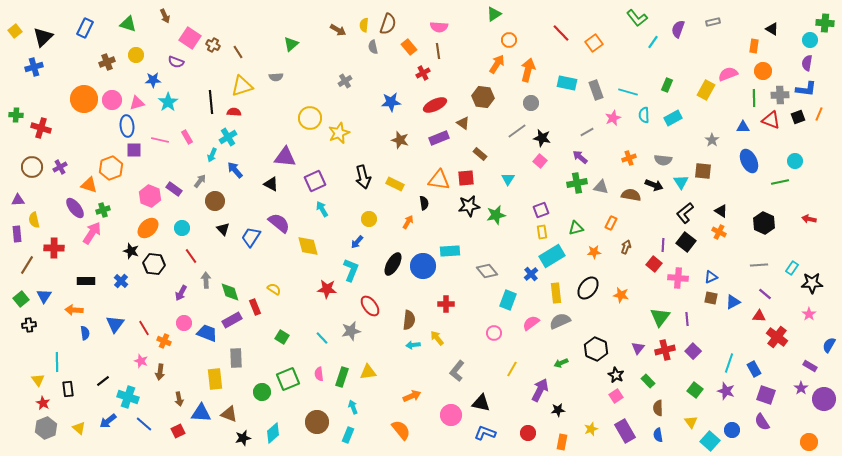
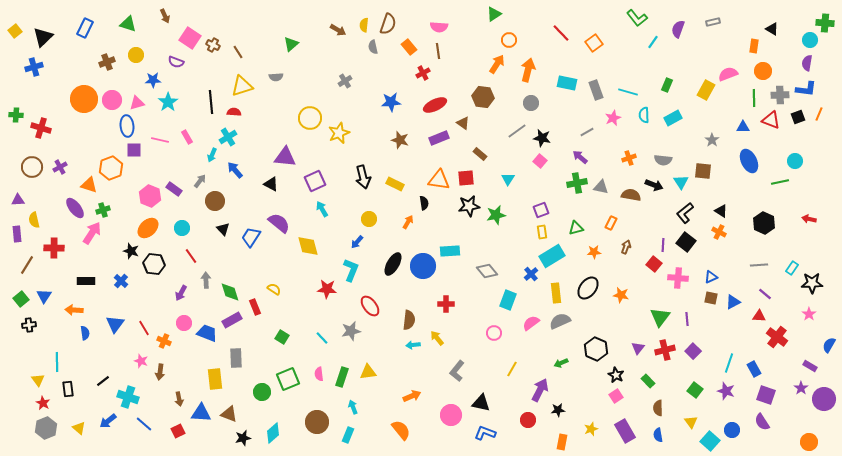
red circle at (528, 433): moved 13 px up
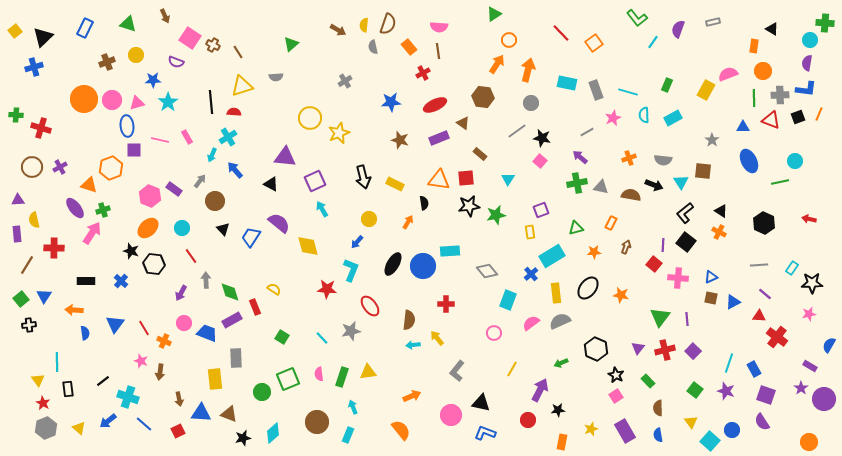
yellow rectangle at (542, 232): moved 12 px left
pink star at (809, 314): rotated 24 degrees clockwise
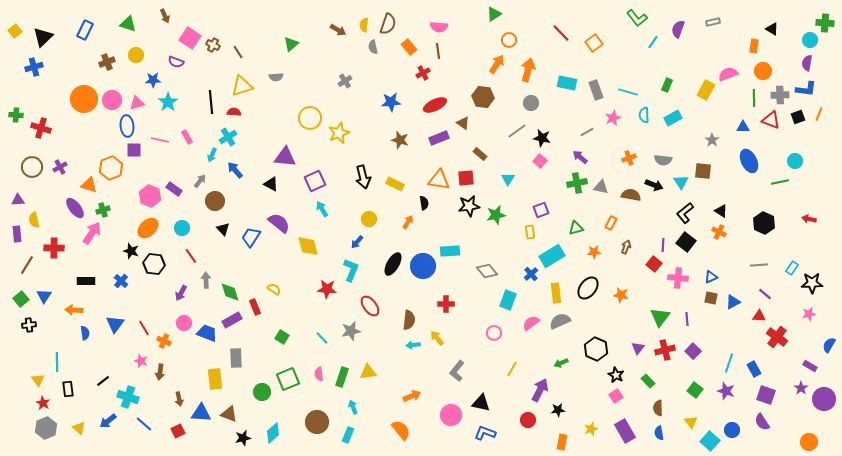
blue rectangle at (85, 28): moved 2 px down
blue semicircle at (658, 435): moved 1 px right, 2 px up
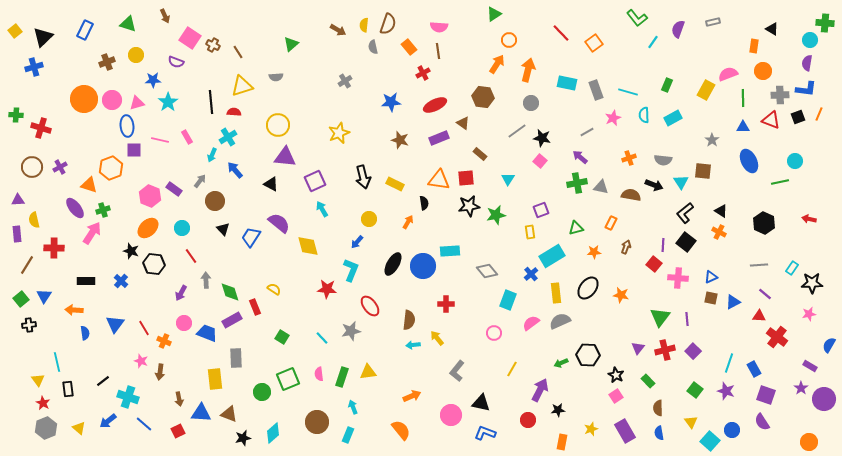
green line at (754, 98): moved 11 px left
yellow circle at (310, 118): moved 32 px left, 7 px down
black hexagon at (596, 349): moved 8 px left, 6 px down; rotated 20 degrees counterclockwise
cyan line at (57, 362): rotated 12 degrees counterclockwise
